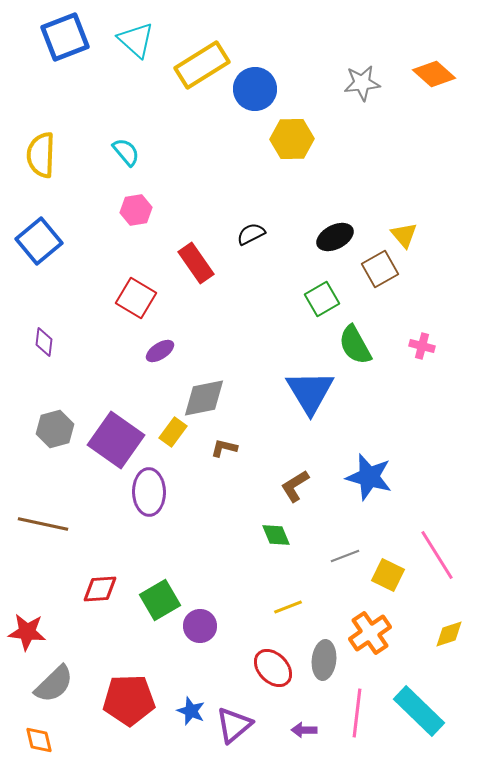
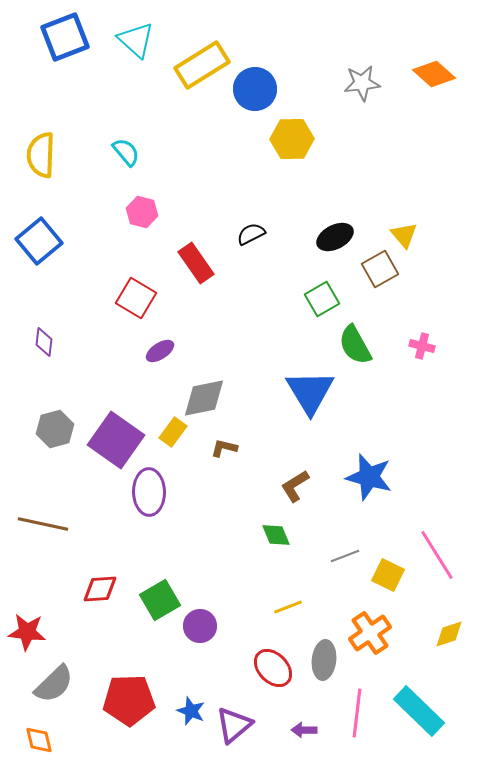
pink hexagon at (136, 210): moved 6 px right, 2 px down; rotated 24 degrees clockwise
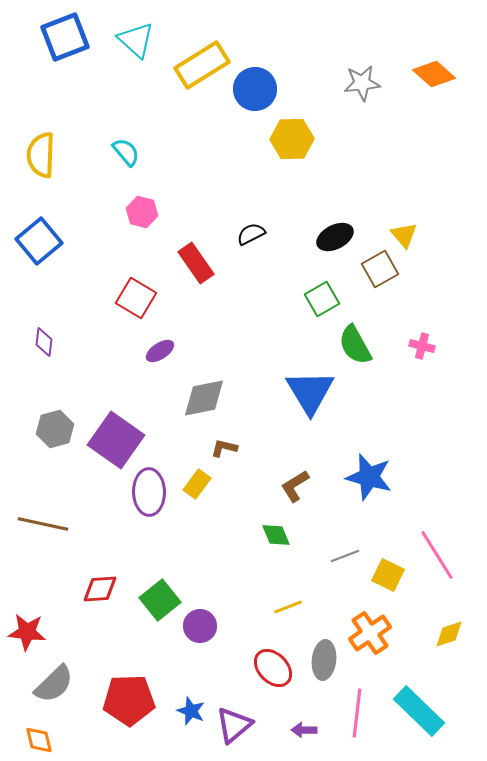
yellow rectangle at (173, 432): moved 24 px right, 52 px down
green square at (160, 600): rotated 9 degrees counterclockwise
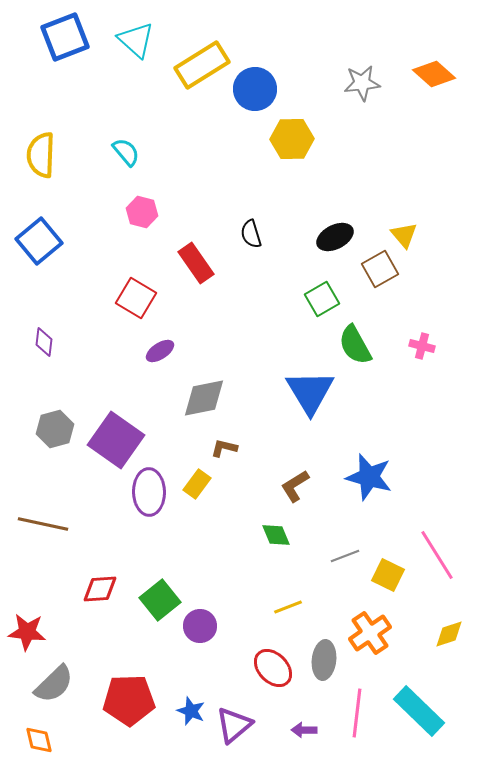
black semicircle at (251, 234): rotated 80 degrees counterclockwise
